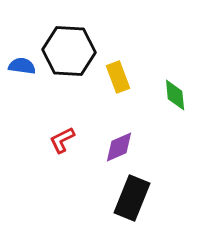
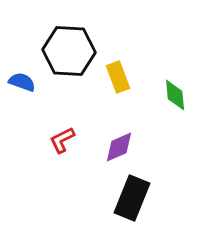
blue semicircle: moved 16 px down; rotated 12 degrees clockwise
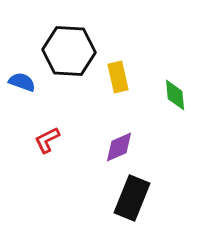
yellow rectangle: rotated 8 degrees clockwise
red L-shape: moved 15 px left
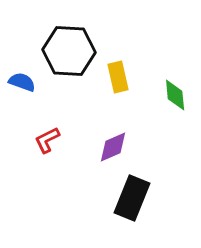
purple diamond: moved 6 px left
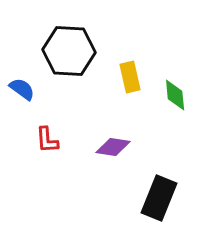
yellow rectangle: moved 12 px right
blue semicircle: moved 7 px down; rotated 16 degrees clockwise
red L-shape: rotated 68 degrees counterclockwise
purple diamond: rotated 32 degrees clockwise
black rectangle: moved 27 px right
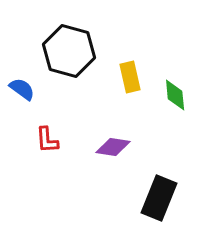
black hexagon: rotated 12 degrees clockwise
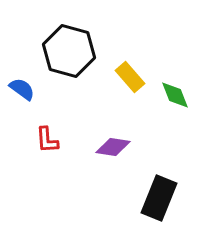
yellow rectangle: rotated 28 degrees counterclockwise
green diamond: rotated 16 degrees counterclockwise
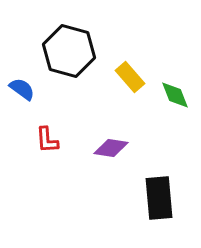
purple diamond: moved 2 px left, 1 px down
black rectangle: rotated 27 degrees counterclockwise
